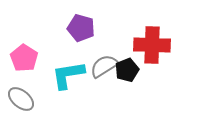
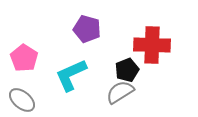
purple pentagon: moved 6 px right, 1 px down
gray semicircle: moved 16 px right, 26 px down
cyan L-shape: moved 3 px right; rotated 15 degrees counterclockwise
gray ellipse: moved 1 px right, 1 px down
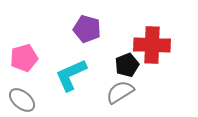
pink pentagon: rotated 24 degrees clockwise
black pentagon: moved 5 px up
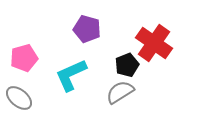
red cross: moved 2 px right, 2 px up; rotated 33 degrees clockwise
gray ellipse: moved 3 px left, 2 px up
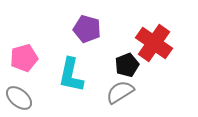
cyan L-shape: rotated 54 degrees counterclockwise
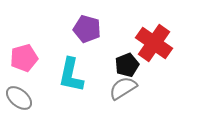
gray semicircle: moved 3 px right, 4 px up
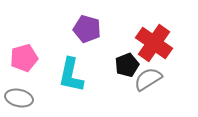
gray semicircle: moved 25 px right, 9 px up
gray ellipse: rotated 28 degrees counterclockwise
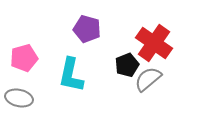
gray semicircle: rotated 8 degrees counterclockwise
